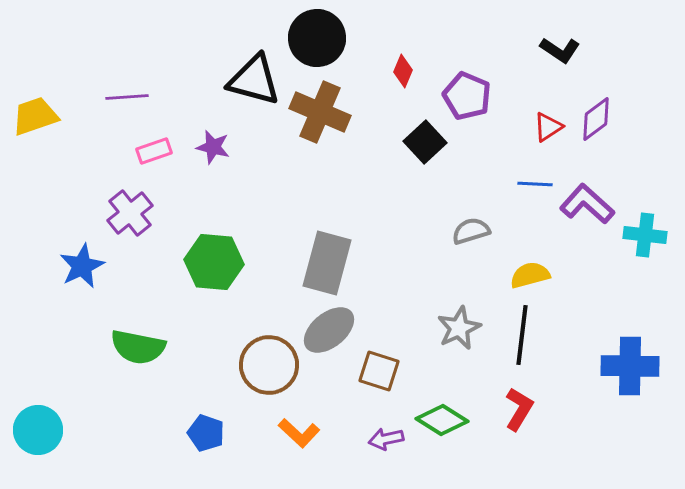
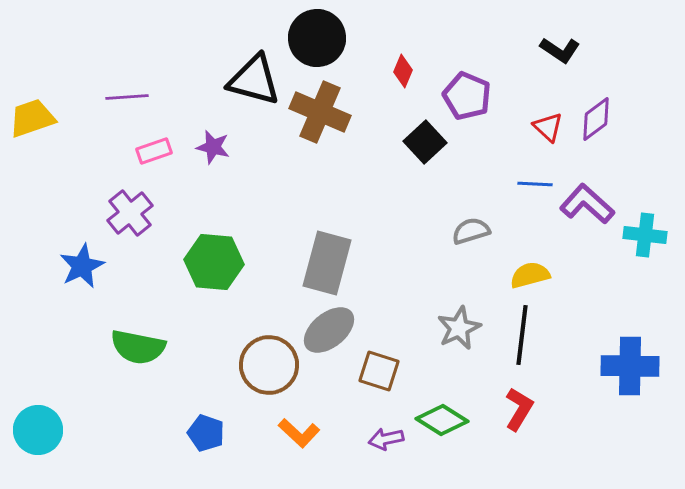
yellow trapezoid: moved 3 px left, 2 px down
red triangle: rotated 44 degrees counterclockwise
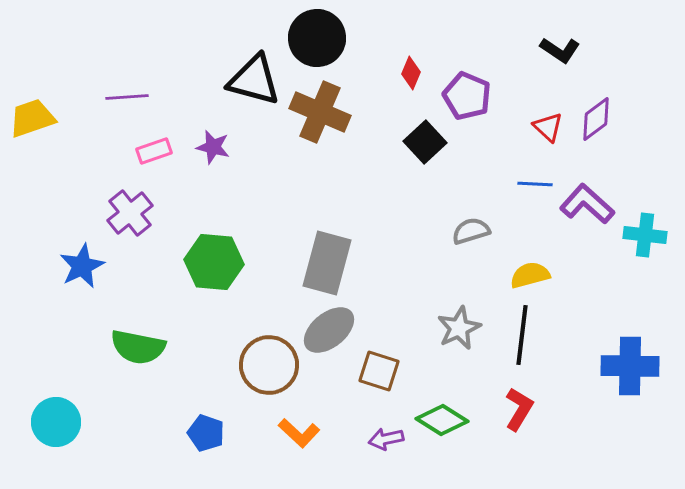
red diamond: moved 8 px right, 2 px down
cyan circle: moved 18 px right, 8 px up
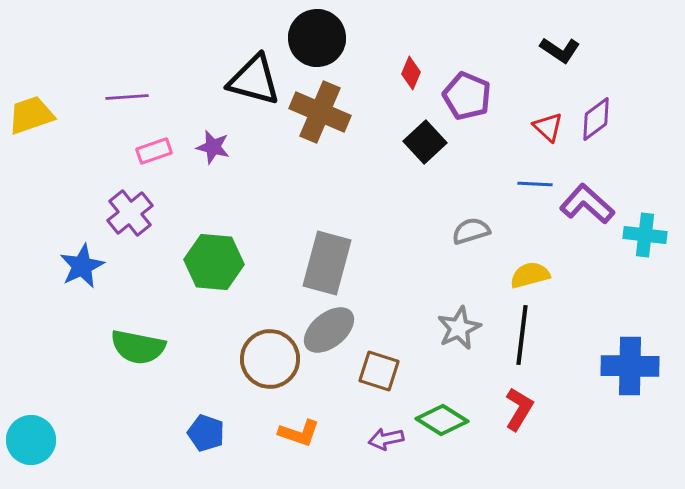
yellow trapezoid: moved 1 px left, 3 px up
brown circle: moved 1 px right, 6 px up
cyan circle: moved 25 px left, 18 px down
orange L-shape: rotated 24 degrees counterclockwise
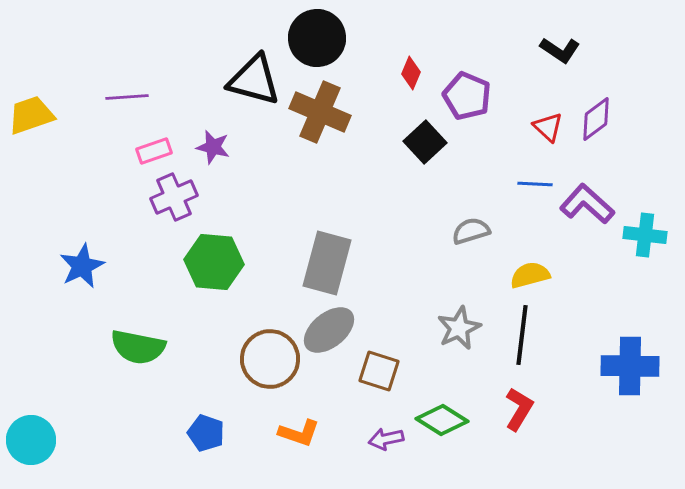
purple cross: moved 44 px right, 16 px up; rotated 15 degrees clockwise
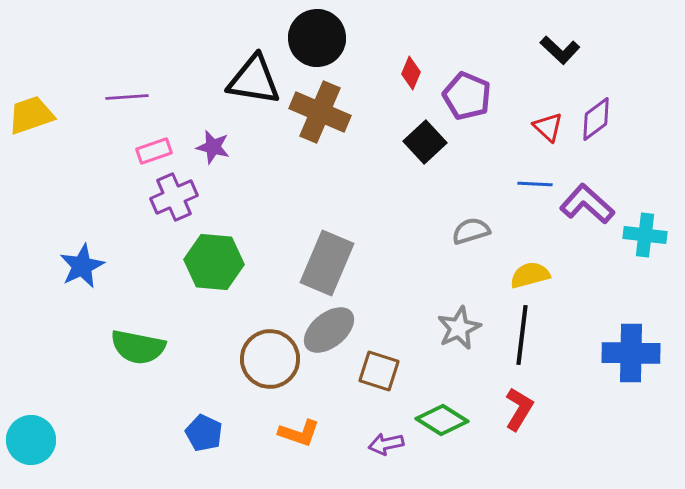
black L-shape: rotated 9 degrees clockwise
black triangle: rotated 6 degrees counterclockwise
gray rectangle: rotated 8 degrees clockwise
blue cross: moved 1 px right, 13 px up
blue pentagon: moved 2 px left; rotated 6 degrees clockwise
purple arrow: moved 5 px down
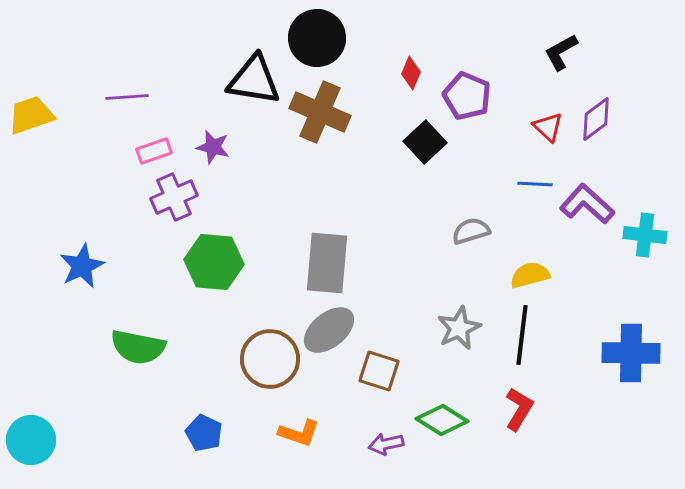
black L-shape: moved 1 px right, 2 px down; rotated 108 degrees clockwise
gray rectangle: rotated 18 degrees counterclockwise
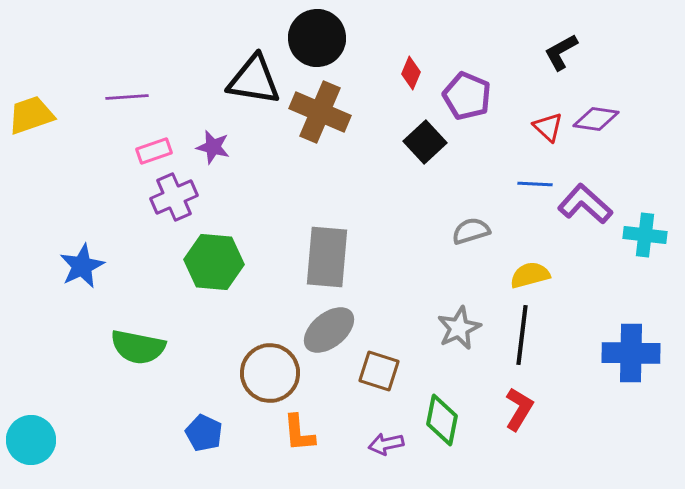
purple diamond: rotated 45 degrees clockwise
purple L-shape: moved 2 px left
gray rectangle: moved 6 px up
brown circle: moved 14 px down
green diamond: rotated 69 degrees clockwise
orange L-shape: rotated 66 degrees clockwise
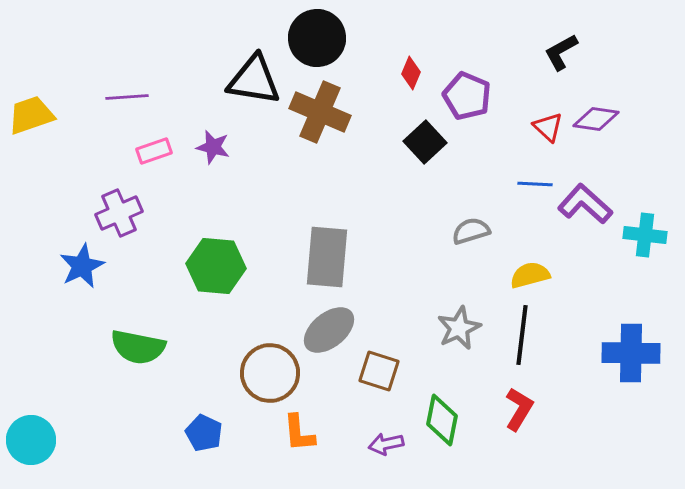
purple cross: moved 55 px left, 16 px down
green hexagon: moved 2 px right, 4 px down
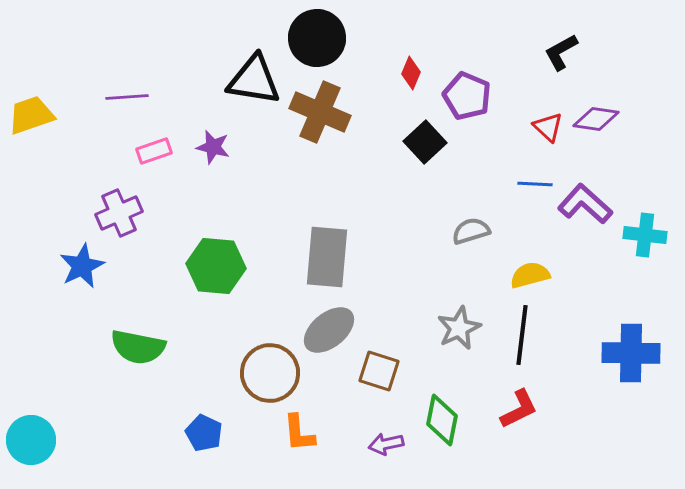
red L-shape: rotated 33 degrees clockwise
